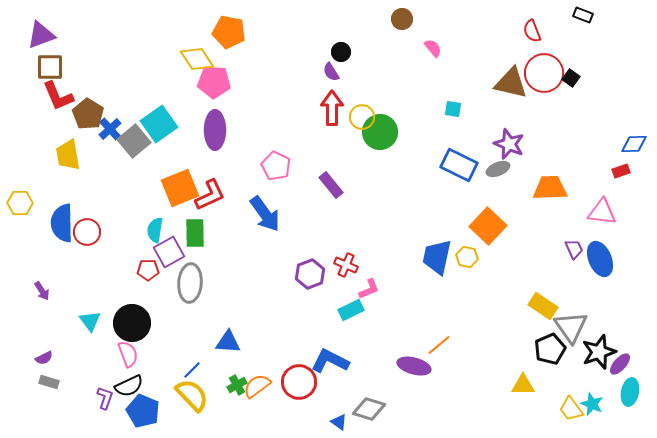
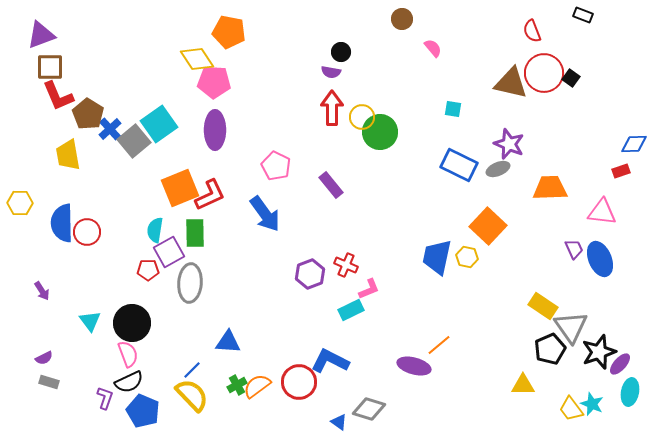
purple semicircle at (331, 72): rotated 48 degrees counterclockwise
black semicircle at (129, 386): moved 4 px up
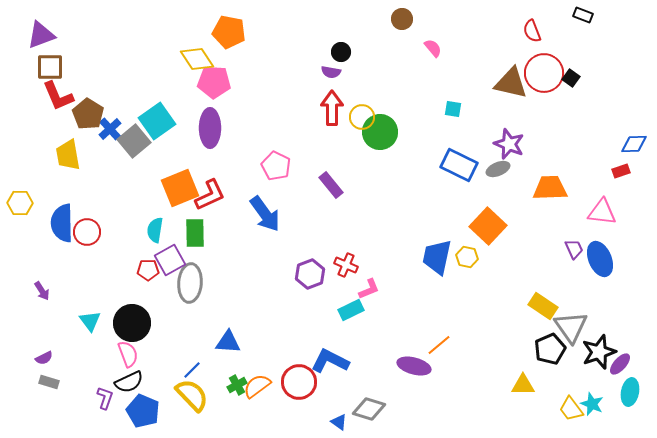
cyan square at (159, 124): moved 2 px left, 3 px up
purple ellipse at (215, 130): moved 5 px left, 2 px up
purple square at (169, 252): moved 1 px right, 8 px down
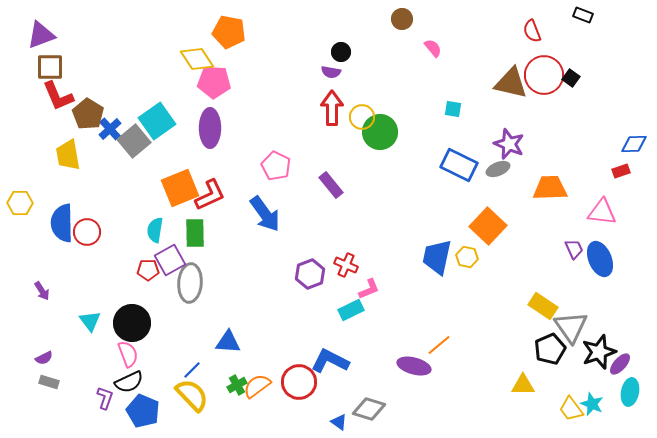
red circle at (544, 73): moved 2 px down
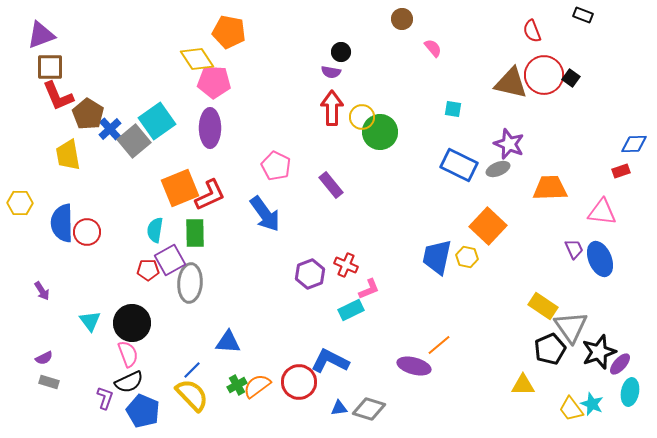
blue triangle at (339, 422): moved 14 px up; rotated 42 degrees counterclockwise
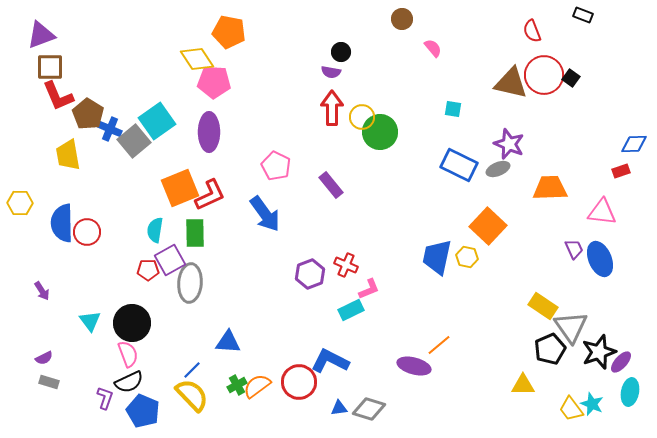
purple ellipse at (210, 128): moved 1 px left, 4 px down
blue cross at (110, 129): rotated 25 degrees counterclockwise
purple ellipse at (620, 364): moved 1 px right, 2 px up
